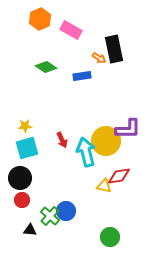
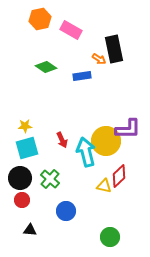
orange hexagon: rotated 10 degrees clockwise
orange arrow: moved 1 px down
red diamond: rotated 35 degrees counterclockwise
green cross: moved 37 px up
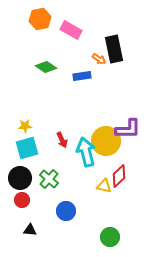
green cross: moved 1 px left
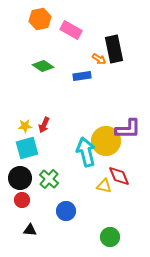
green diamond: moved 3 px left, 1 px up
red arrow: moved 18 px left, 15 px up; rotated 49 degrees clockwise
red diamond: rotated 70 degrees counterclockwise
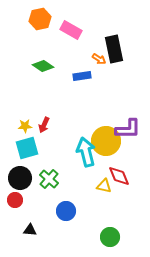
red circle: moved 7 px left
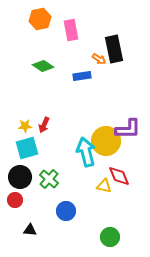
pink rectangle: rotated 50 degrees clockwise
black circle: moved 1 px up
